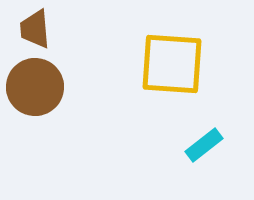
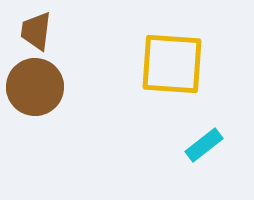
brown trapezoid: moved 1 px right, 2 px down; rotated 12 degrees clockwise
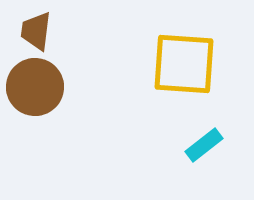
yellow square: moved 12 px right
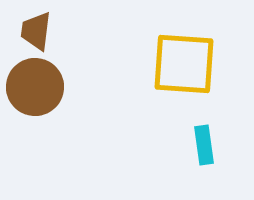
cyan rectangle: rotated 60 degrees counterclockwise
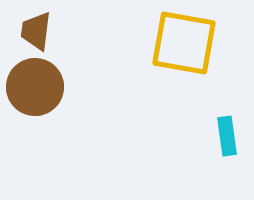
yellow square: moved 21 px up; rotated 6 degrees clockwise
cyan rectangle: moved 23 px right, 9 px up
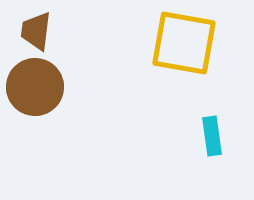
cyan rectangle: moved 15 px left
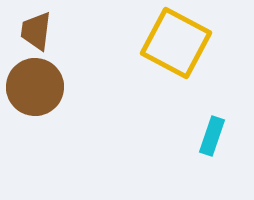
yellow square: moved 8 px left; rotated 18 degrees clockwise
cyan rectangle: rotated 27 degrees clockwise
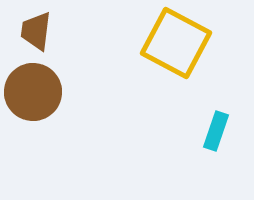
brown circle: moved 2 px left, 5 px down
cyan rectangle: moved 4 px right, 5 px up
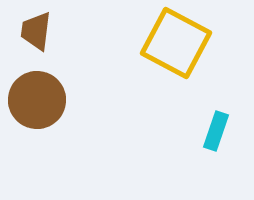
brown circle: moved 4 px right, 8 px down
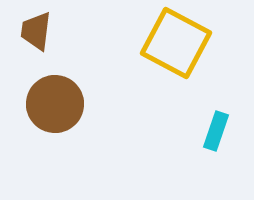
brown circle: moved 18 px right, 4 px down
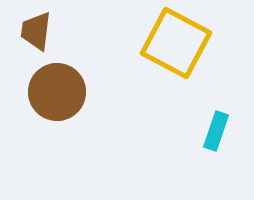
brown circle: moved 2 px right, 12 px up
